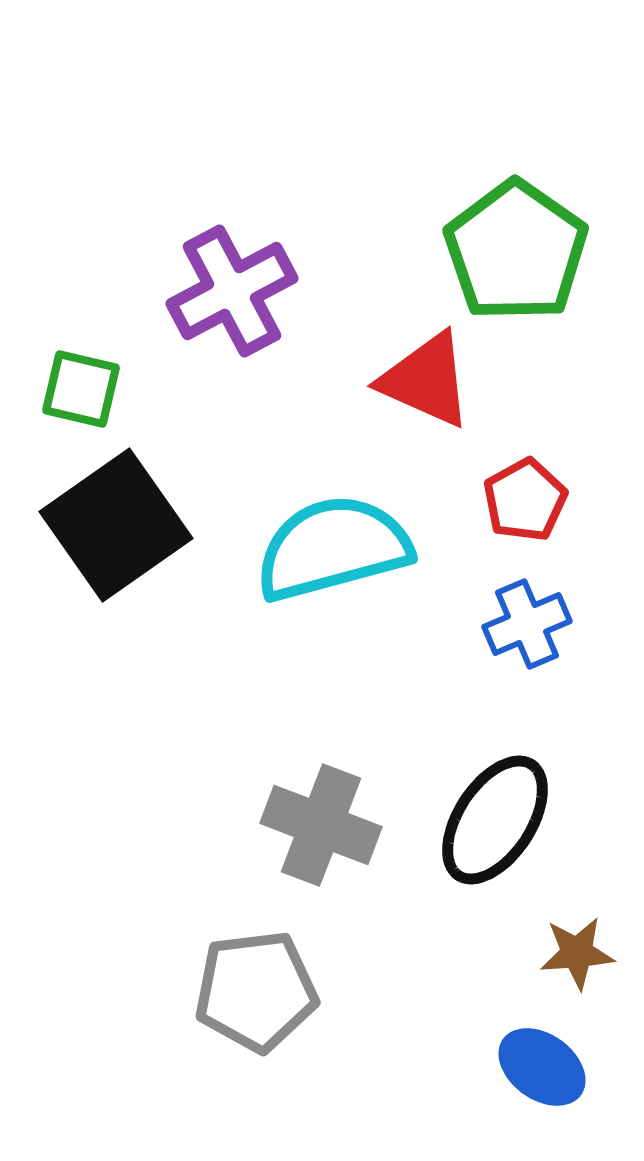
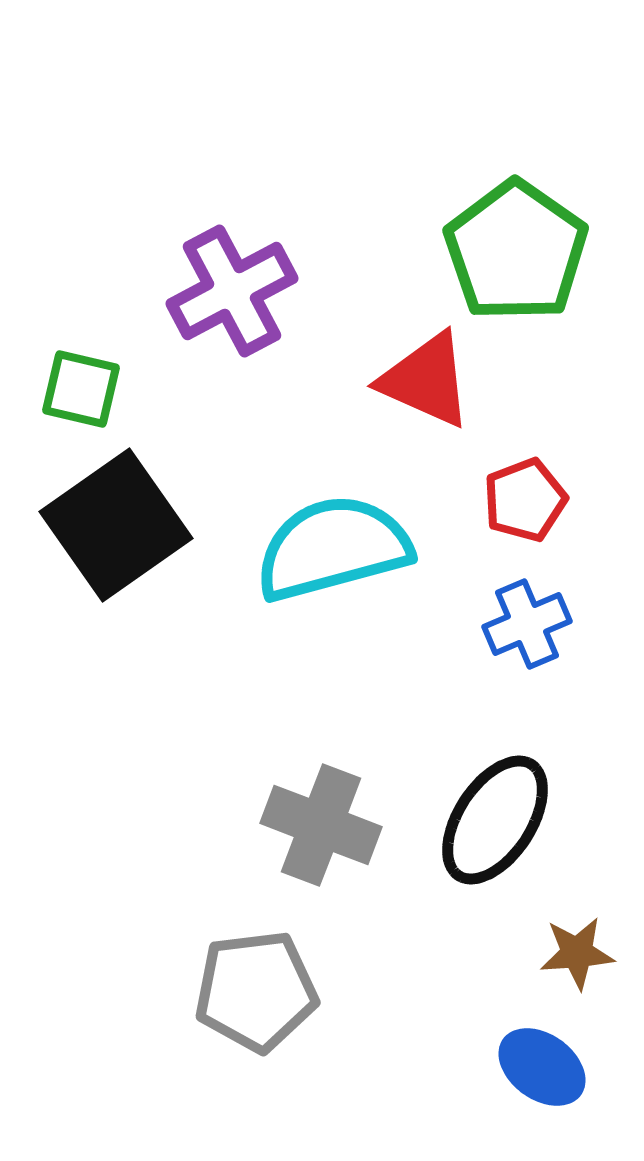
red pentagon: rotated 8 degrees clockwise
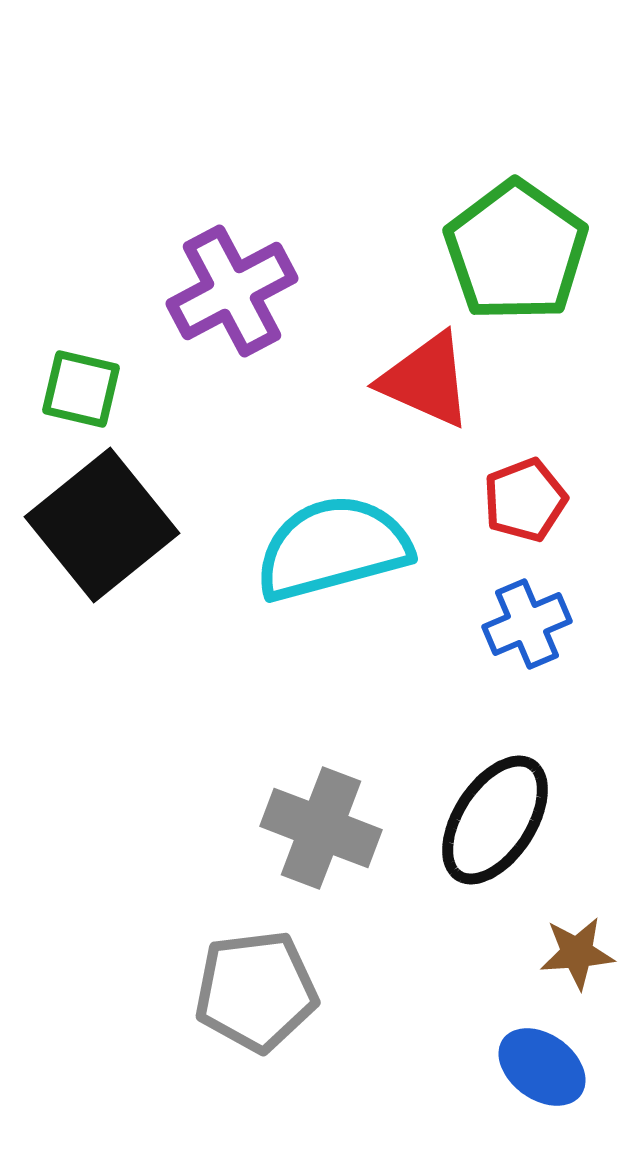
black square: moved 14 px left; rotated 4 degrees counterclockwise
gray cross: moved 3 px down
